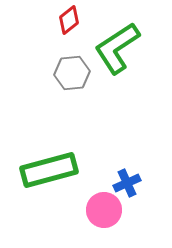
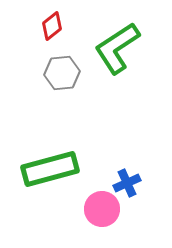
red diamond: moved 17 px left, 6 px down
gray hexagon: moved 10 px left
green rectangle: moved 1 px right, 1 px up
pink circle: moved 2 px left, 1 px up
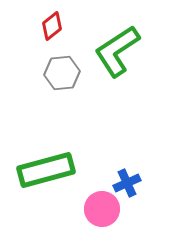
green L-shape: moved 3 px down
green rectangle: moved 4 px left, 1 px down
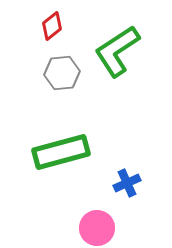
green rectangle: moved 15 px right, 18 px up
pink circle: moved 5 px left, 19 px down
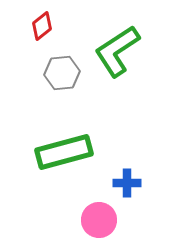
red diamond: moved 10 px left
green rectangle: moved 3 px right
blue cross: rotated 24 degrees clockwise
pink circle: moved 2 px right, 8 px up
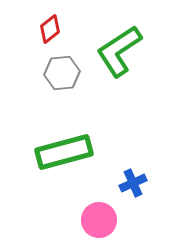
red diamond: moved 8 px right, 3 px down
green L-shape: moved 2 px right
blue cross: moved 6 px right; rotated 24 degrees counterclockwise
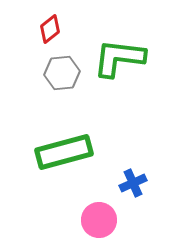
green L-shape: moved 7 px down; rotated 40 degrees clockwise
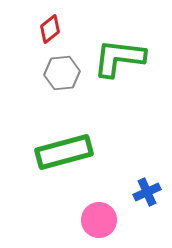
blue cross: moved 14 px right, 9 px down
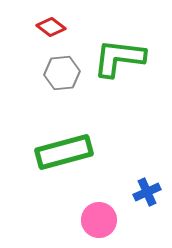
red diamond: moved 1 px right, 2 px up; rotated 76 degrees clockwise
